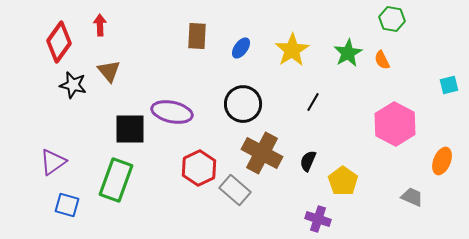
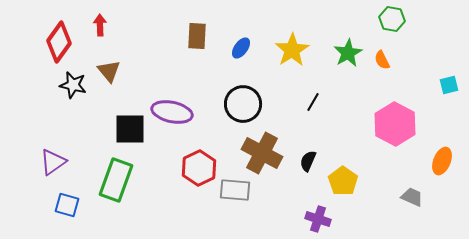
gray rectangle: rotated 36 degrees counterclockwise
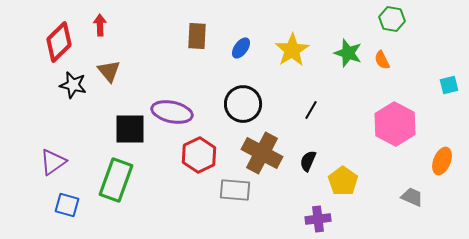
red diamond: rotated 9 degrees clockwise
green star: rotated 24 degrees counterclockwise
black line: moved 2 px left, 8 px down
red hexagon: moved 13 px up
purple cross: rotated 25 degrees counterclockwise
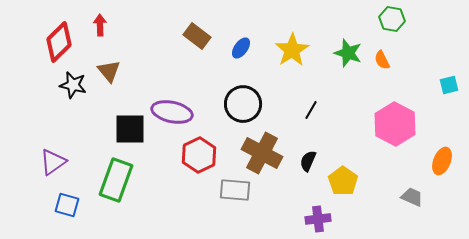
brown rectangle: rotated 56 degrees counterclockwise
